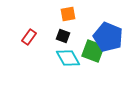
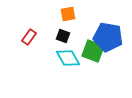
blue pentagon: rotated 12 degrees counterclockwise
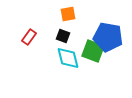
cyan diamond: rotated 15 degrees clockwise
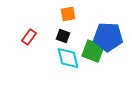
blue pentagon: rotated 8 degrees counterclockwise
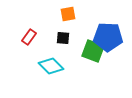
black square: moved 2 px down; rotated 16 degrees counterclockwise
cyan diamond: moved 17 px left, 8 px down; rotated 30 degrees counterclockwise
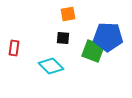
red rectangle: moved 15 px left, 11 px down; rotated 28 degrees counterclockwise
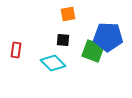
black square: moved 2 px down
red rectangle: moved 2 px right, 2 px down
cyan diamond: moved 2 px right, 3 px up
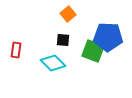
orange square: rotated 28 degrees counterclockwise
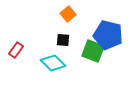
blue pentagon: moved 2 px up; rotated 12 degrees clockwise
red rectangle: rotated 28 degrees clockwise
